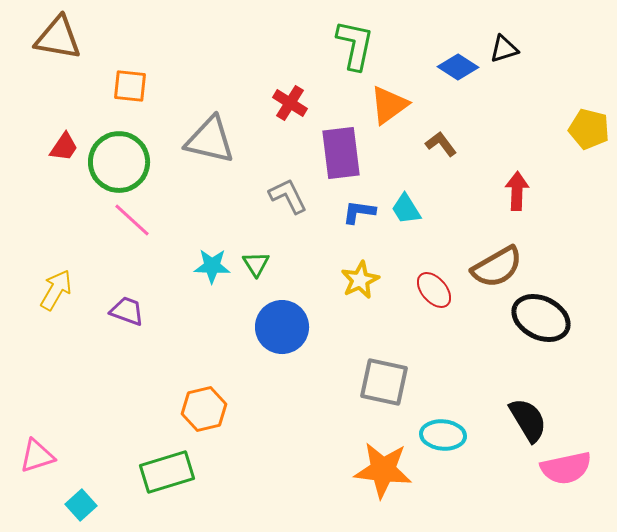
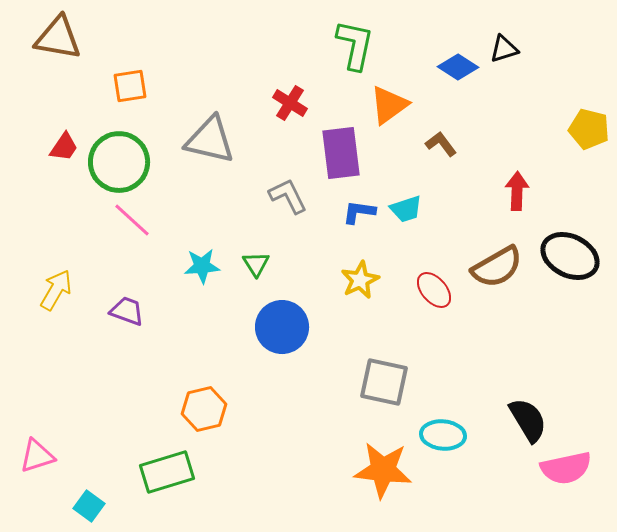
orange square: rotated 15 degrees counterclockwise
cyan trapezoid: rotated 76 degrees counterclockwise
cyan star: moved 10 px left; rotated 6 degrees counterclockwise
black ellipse: moved 29 px right, 62 px up
cyan square: moved 8 px right, 1 px down; rotated 12 degrees counterclockwise
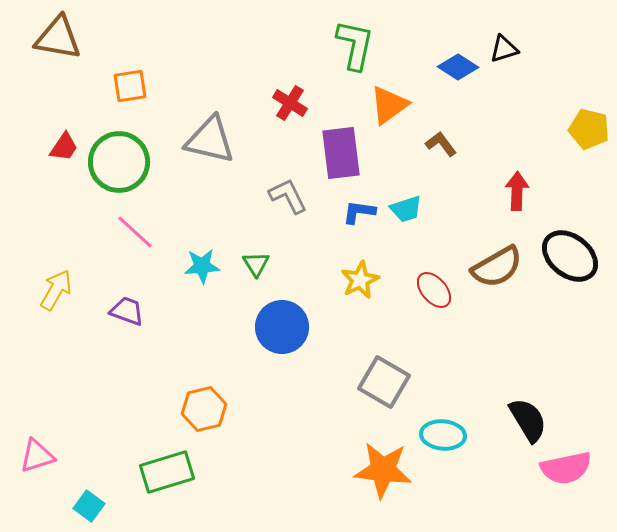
pink line: moved 3 px right, 12 px down
black ellipse: rotated 12 degrees clockwise
gray square: rotated 18 degrees clockwise
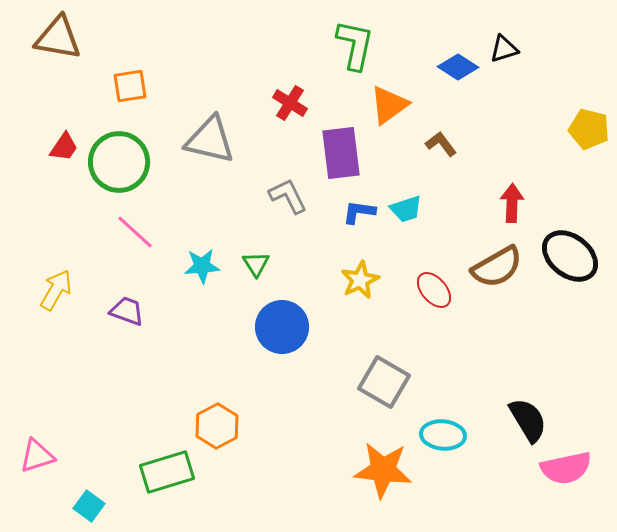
red arrow: moved 5 px left, 12 px down
orange hexagon: moved 13 px right, 17 px down; rotated 15 degrees counterclockwise
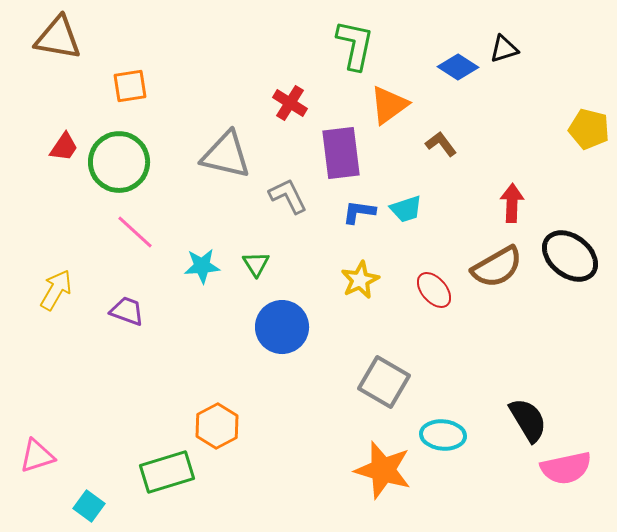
gray triangle: moved 16 px right, 15 px down
orange star: rotated 10 degrees clockwise
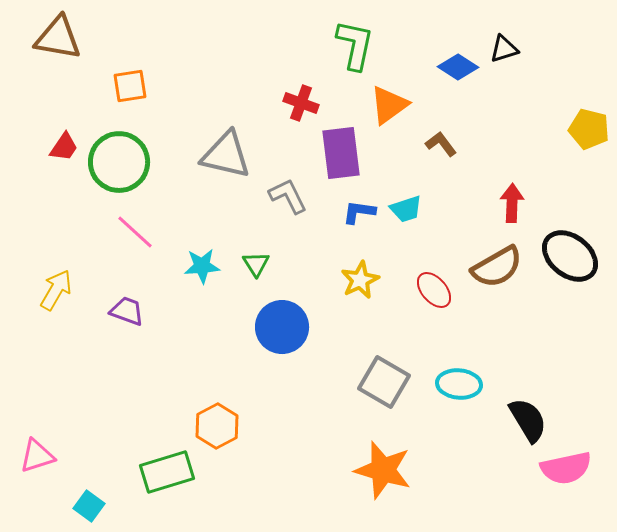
red cross: moved 11 px right; rotated 12 degrees counterclockwise
cyan ellipse: moved 16 px right, 51 px up
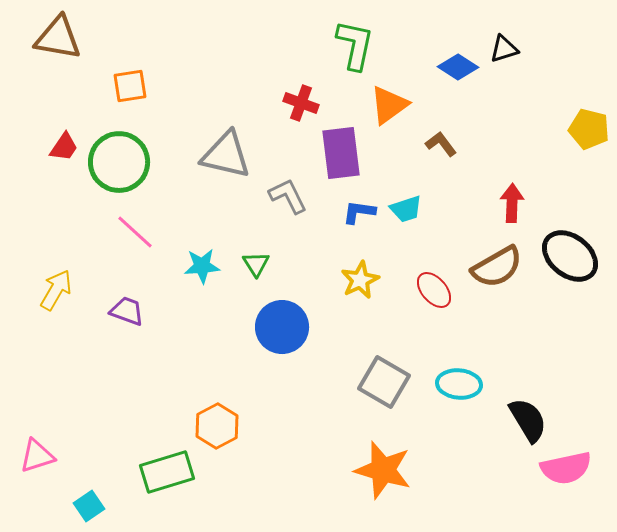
cyan square: rotated 20 degrees clockwise
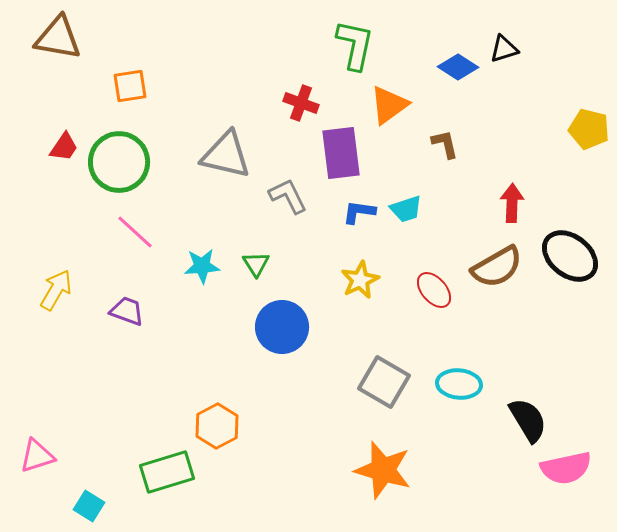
brown L-shape: moved 4 px right; rotated 24 degrees clockwise
cyan square: rotated 24 degrees counterclockwise
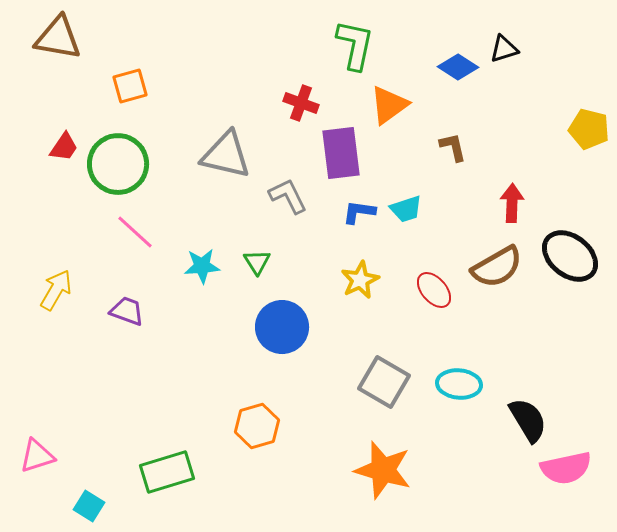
orange square: rotated 6 degrees counterclockwise
brown L-shape: moved 8 px right, 3 px down
green circle: moved 1 px left, 2 px down
green triangle: moved 1 px right, 2 px up
orange hexagon: moved 40 px right; rotated 12 degrees clockwise
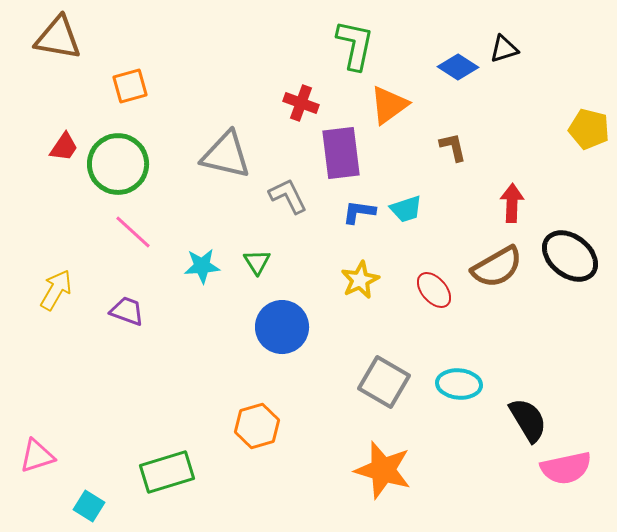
pink line: moved 2 px left
